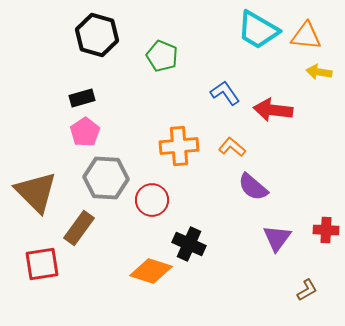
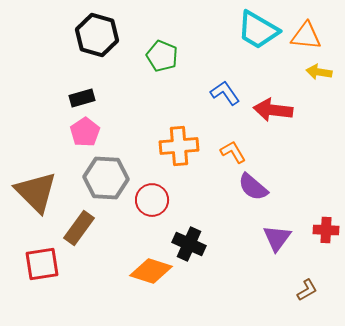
orange L-shape: moved 1 px right, 5 px down; rotated 20 degrees clockwise
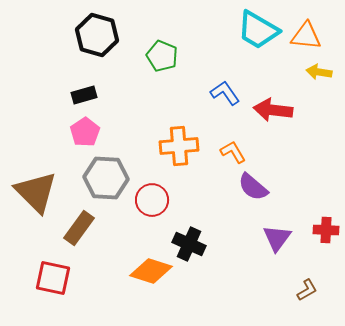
black rectangle: moved 2 px right, 3 px up
red square: moved 11 px right, 14 px down; rotated 21 degrees clockwise
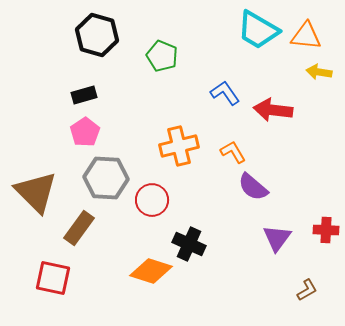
orange cross: rotated 9 degrees counterclockwise
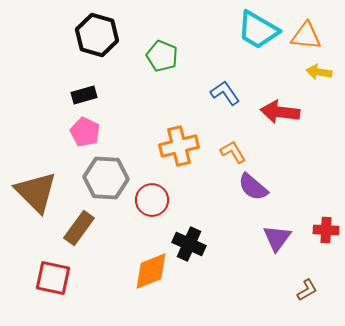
red arrow: moved 7 px right, 2 px down
pink pentagon: rotated 12 degrees counterclockwise
orange diamond: rotated 39 degrees counterclockwise
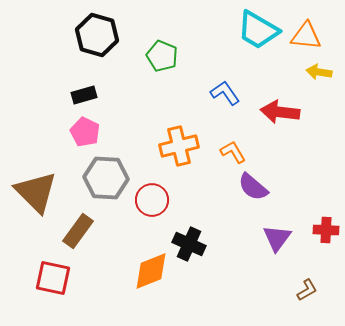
brown rectangle: moved 1 px left, 3 px down
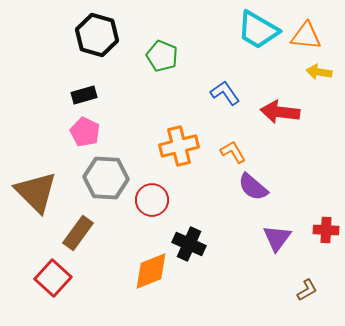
brown rectangle: moved 2 px down
red square: rotated 30 degrees clockwise
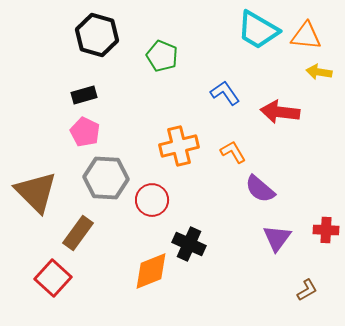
purple semicircle: moved 7 px right, 2 px down
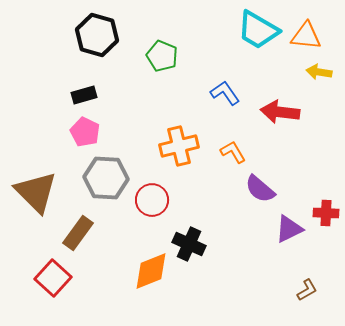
red cross: moved 17 px up
purple triangle: moved 12 px right, 9 px up; rotated 28 degrees clockwise
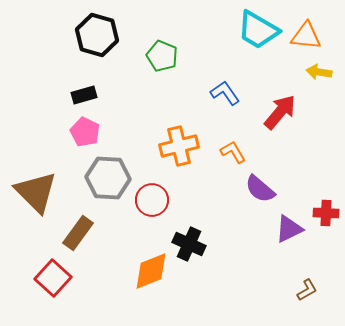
red arrow: rotated 123 degrees clockwise
gray hexagon: moved 2 px right
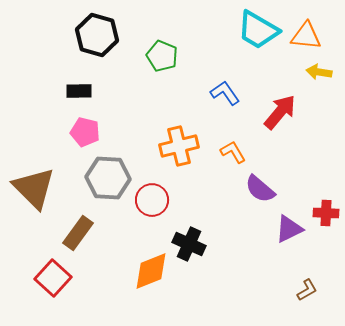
black rectangle: moved 5 px left, 4 px up; rotated 15 degrees clockwise
pink pentagon: rotated 12 degrees counterclockwise
brown triangle: moved 2 px left, 4 px up
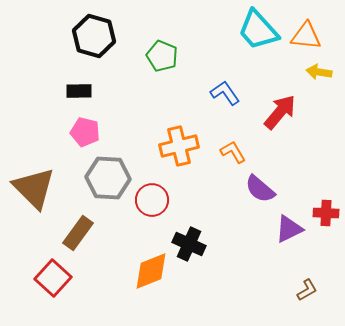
cyan trapezoid: rotated 18 degrees clockwise
black hexagon: moved 3 px left, 1 px down
